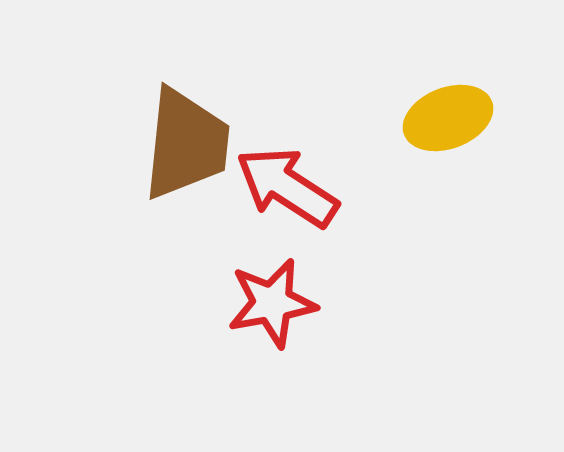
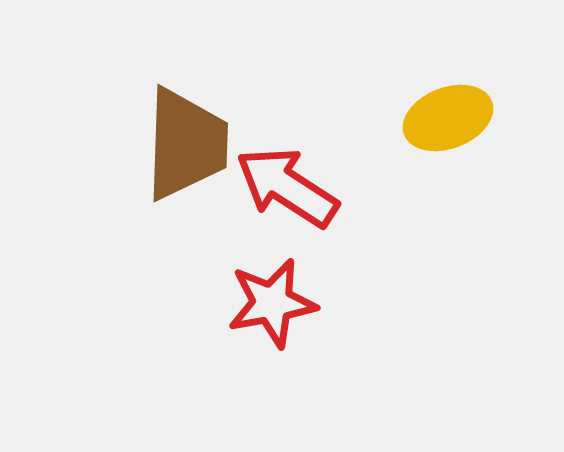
brown trapezoid: rotated 4 degrees counterclockwise
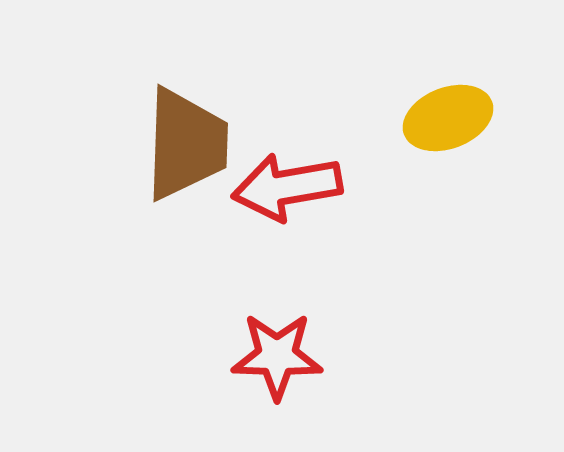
red arrow: rotated 43 degrees counterclockwise
red star: moved 5 px right, 53 px down; rotated 12 degrees clockwise
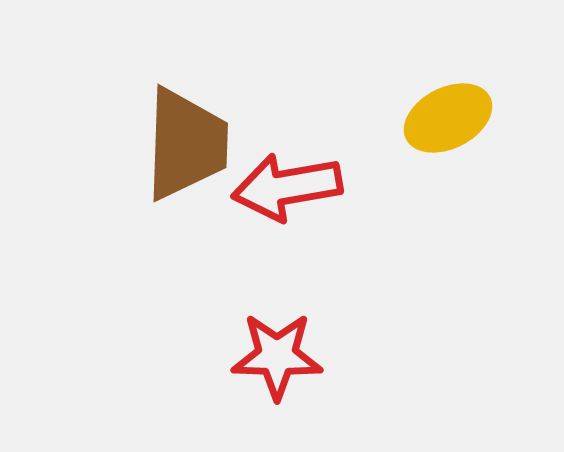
yellow ellipse: rotated 6 degrees counterclockwise
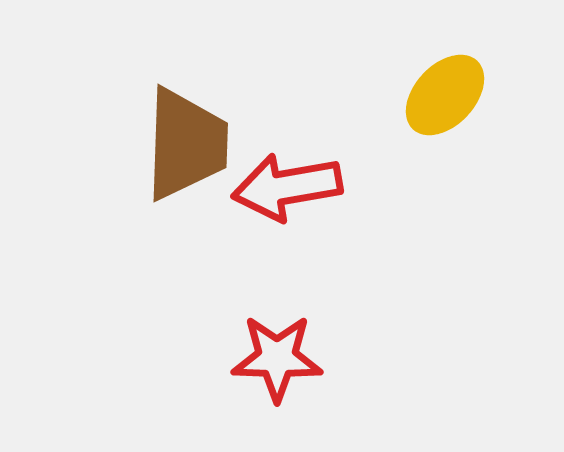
yellow ellipse: moved 3 px left, 23 px up; rotated 20 degrees counterclockwise
red star: moved 2 px down
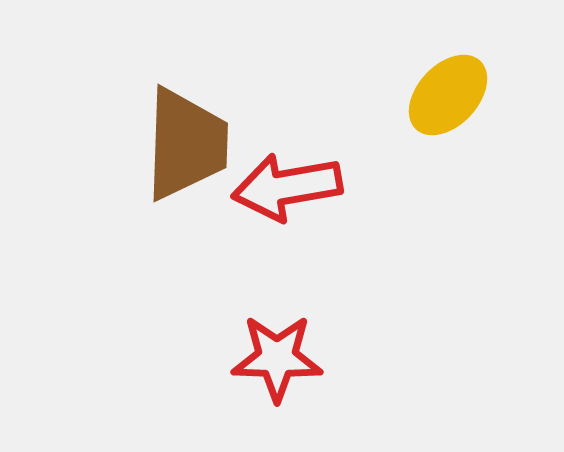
yellow ellipse: moved 3 px right
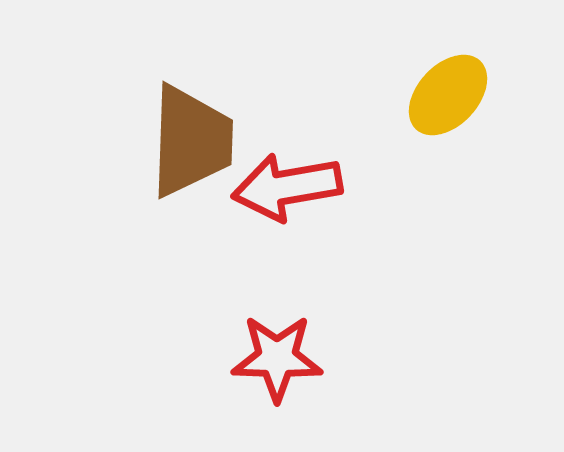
brown trapezoid: moved 5 px right, 3 px up
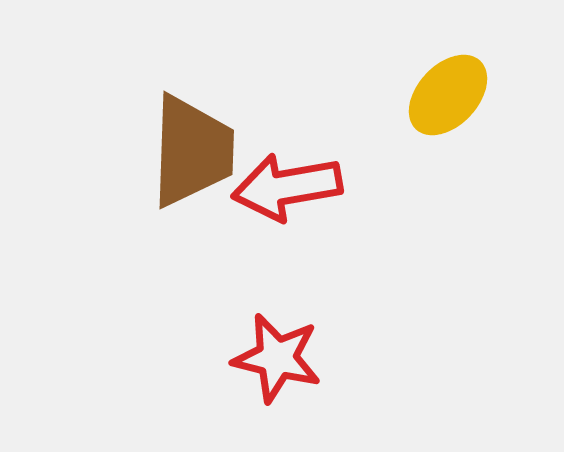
brown trapezoid: moved 1 px right, 10 px down
red star: rotated 12 degrees clockwise
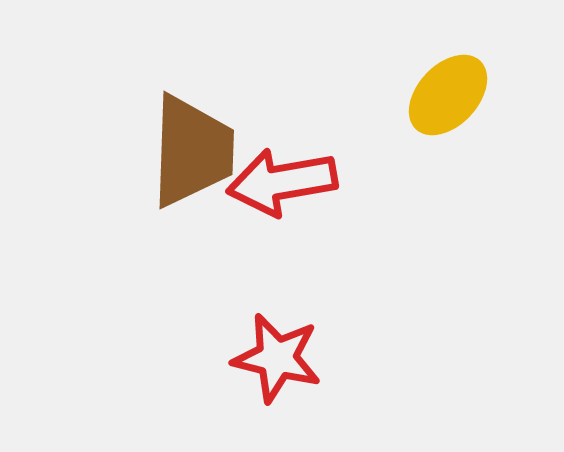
red arrow: moved 5 px left, 5 px up
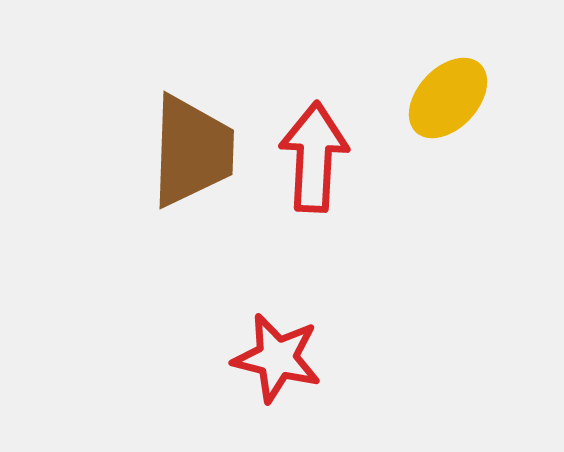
yellow ellipse: moved 3 px down
red arrow: moved 32 px right, 25 px up; rotated 103 degrees clockwise
